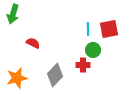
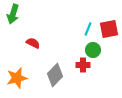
cyan line: rotated 24 degrees clockwise
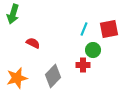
cyan line: moved 4 px left
gray diamond: moved 2 px left, 1 px down
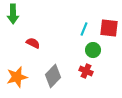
green arrow: rotated 18 degrees counterclockwise
red square: moved 1 px up; rotated 18 degrees clockwise
red cross: moved 3 px right, 6 px down; rotated 24 degrees clockwise
orange star: moved 1 px up
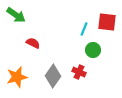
green arrow: moved 3 px right, 1 px down; rotated 54 degrees counterclockwise
red square: moved 2 px left, 6 px up
red cross: moved 7 px left, 1 px down
gray diamond: rotated 10 degrees counterclockwise
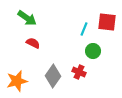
green arrow: moved 11 px right, 3 px down
green circle: moved 1 px down
orange star: moved 4 px down
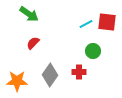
green arrow: moved 2 px right, 4 px up
cyan line: moved 2 px right, 5 px up; rotated 40 degrees clockwise
red semicircle: rotated 72 degrees counterclockwise
red cross: rotated 24 degrees counterclockwise
gray diamond: moved 3 px left, 1 px up
orange star: rotated 15 degrees clockwise
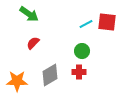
green circle: moved 11 px left
gray diamond: rotated 25 degrees clockwise
